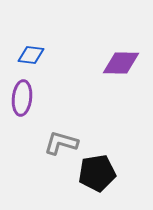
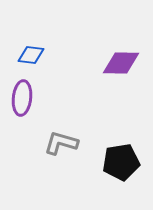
black pentagon: moved 24 px right, 11 px up
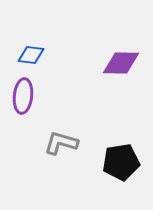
purple ellipse: moved 1 px right, 2 px up
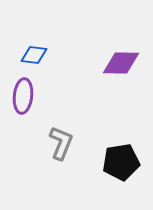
blue diamond: moved 3 px right
gray L-shape: rotated 96 degrees clockwise
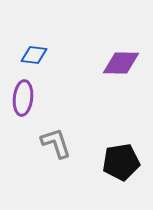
purple ellipse: moved 2 px down
gray L-shape: moved 5 px left; rotated 40 degrees counterclockwise
